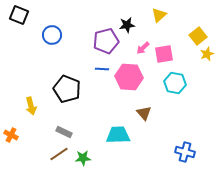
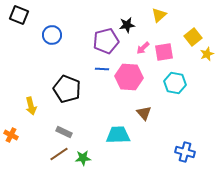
yellow square: moved 5 px left, 1 px down
pink square: moved 2 px up
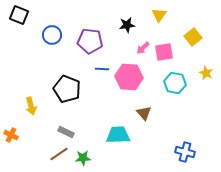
yellow triangle: rotated 14 degrees counterclockwise
purple pentagon: moved 16 px left; rotated 20 degrees clockwise
yellow star: moved 1 px left, 19 px down; rotated 24 degrees counterclockwise
gray rectangle: moved 2 px right
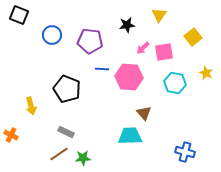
cyan trapezoid: moved 12 px right, 1 px down
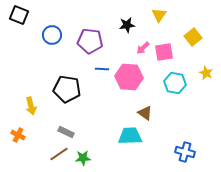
black pentagon: rotated 12 degrees counterclockwise
brown triangle: moved 1 px right; rotated 14 degrees counterclockwise
orange cross: moved 7 px right
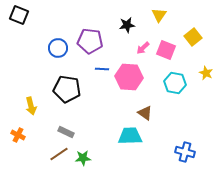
blue circle: moved 6 px right, 13 px down
pink square: moved 2 px right, 2 px up; rotated 30 degrees clockwise
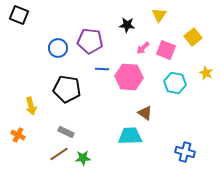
black star: rotated 14 degrees clockwise
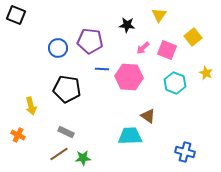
black square: moved 3 px left
pink square: moved 1 px right
cyan hexagon: rotated 10 degrees clockwise
brown triangle: moved 3 px right, 3 px down
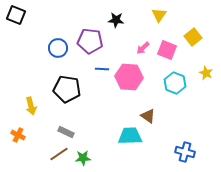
black star: moved 11 px left, 5 px up
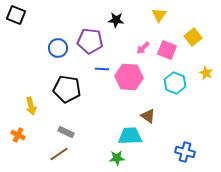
green star: moved 34 px right
